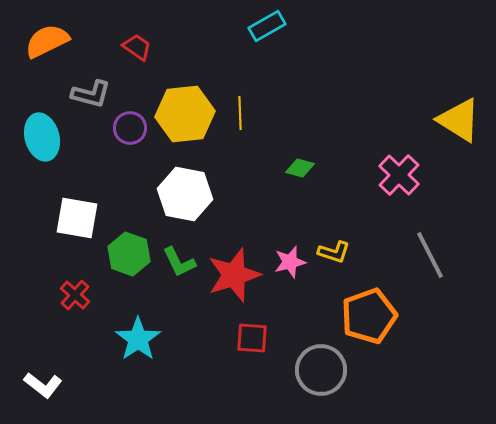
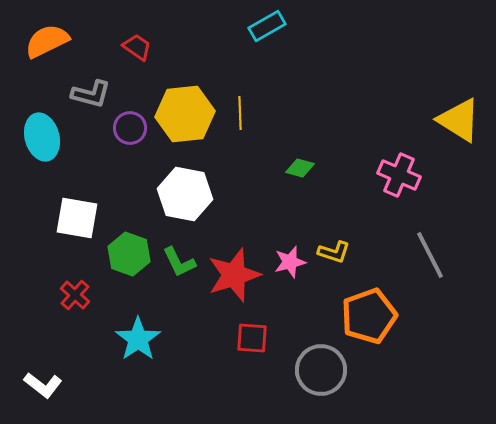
pink cross: rotated 21 degrees counterclockwise
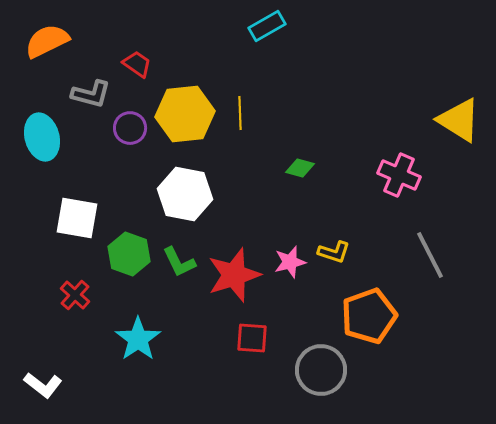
red trapezoid: moved 17 px down
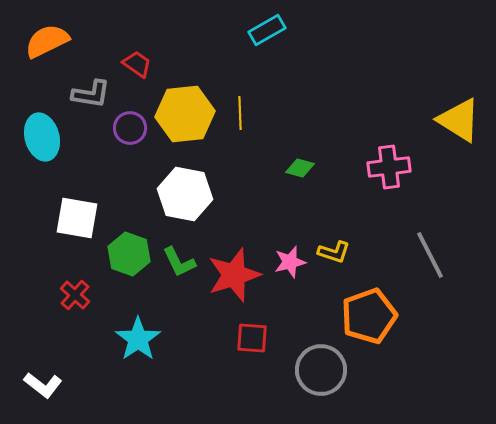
cyan rectangle: moved 4 px down
gray L-shape: rotated 6 degrees counterclockwise
pink cross: moved 10 px left, 8 px up; rotated 30 degrees counterclockwise
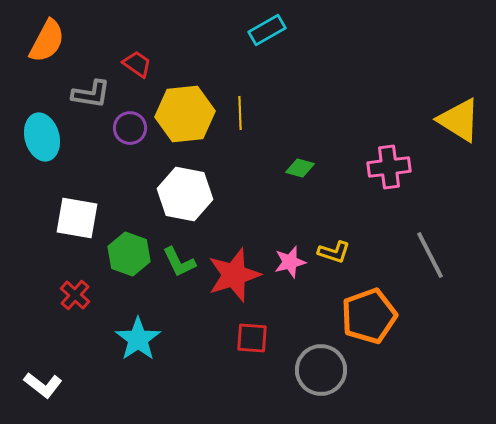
orange semicircle: rotated 144 degrees clockwise
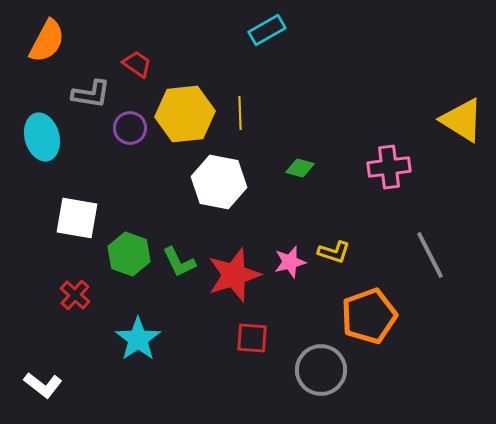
yellow triangle: moved 3 px right
white hexagon: moved 34 px right, 12 px up
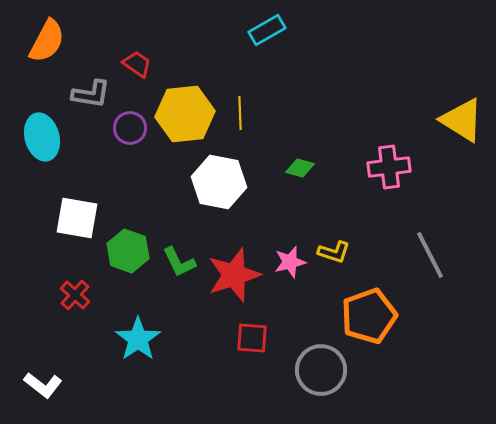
green hexagon: moved 1 px left, 3 px up
